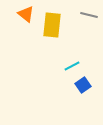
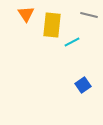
orange triangle: rotated 18 degrees clockwise
cyan line: moved 24 px up
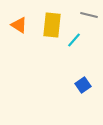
orange triangle: moved 7 px left, 11 px down; rotated 24 degrees counterclockwise
cyan line: moved 2 px right, 2 px up; rotated 21 degrees counterclockwise
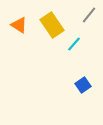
gray line: rotated 66 degrees counterclockwise
yellow rectangle: rotated 40 degrees counterclockwise
cyan line: moved 4 px down
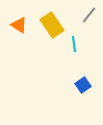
cyan line: rotated 49 degrees counterclockwise
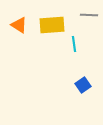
gray line: rotated 54 degrees clockwise
yellow rectangle: rotated 60 degrees counterclockwise
